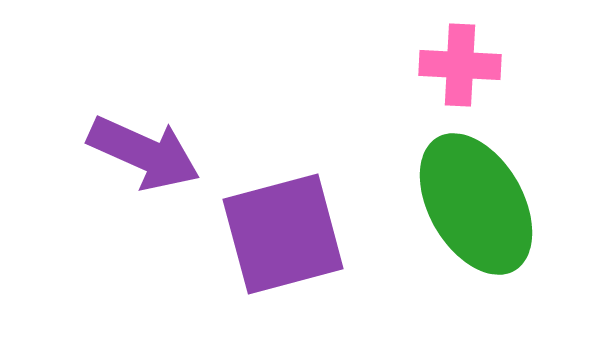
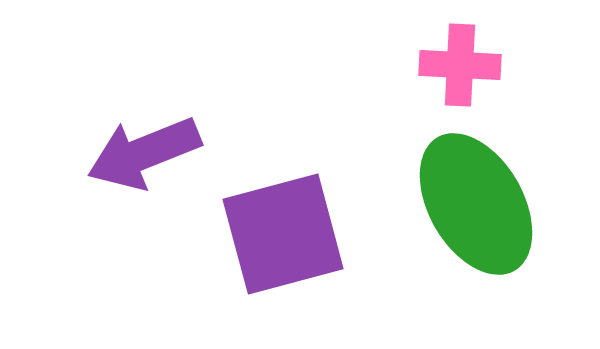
purple arrow: rotated 134 degrees clockwise
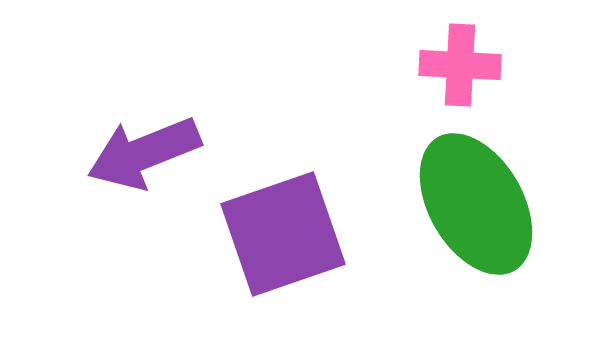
purple square: rotated 4 degrees counterclockwise
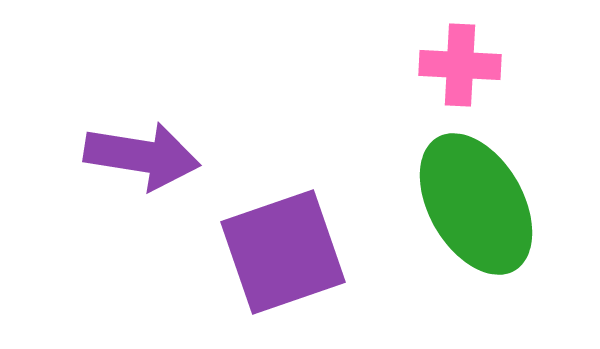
purple arrow: moved 2 px left, 3 px down; rotated 149 degrees counterclockwise
purple square: moved 18 px down
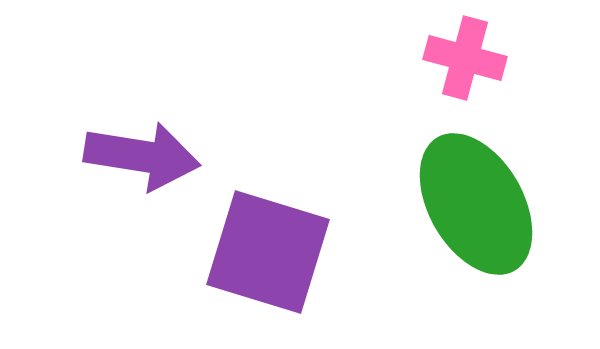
pink cross: moved 5 px right, 7 px up; rotated 12 degrees clockwise
purple square: moved 15 px left; rotated 36 degrees clockwise
